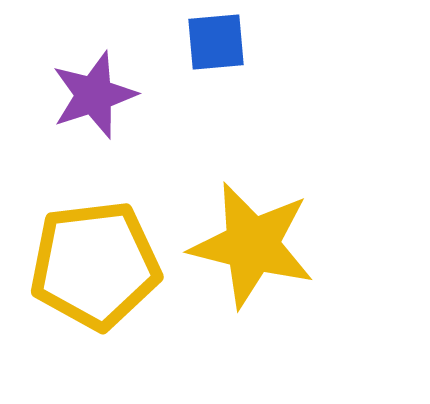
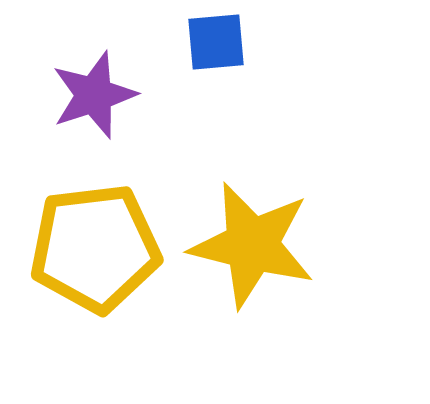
yellow pentagon: moved 17 px up
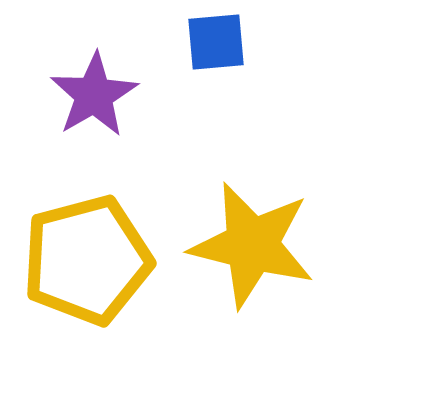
purple star: rotated 12 degrees counterclockwise
yellow pentagon: moved 8 px left, 12 px down; rotated 8 degrees counterclockwise
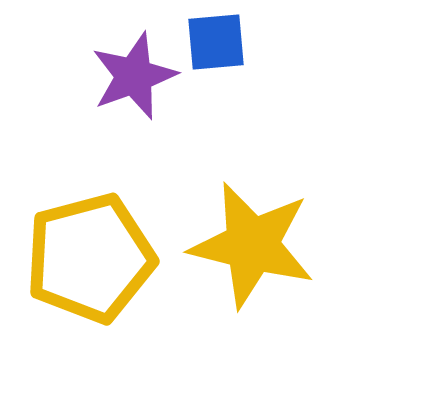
purple star: moved 40 px right, 19 px up; rotated 10 degrees clockwise
yellow pentagon: moved 3 px right, 2 px up
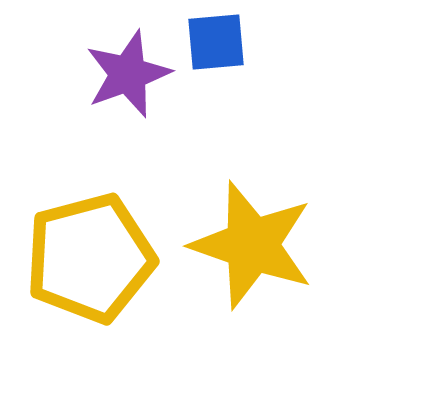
purple star: moved 6 px left, 2 px up
yellow star: rotated 5 degrees clockwise
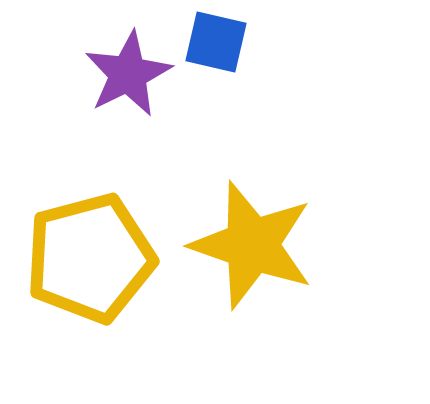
blue square: rotated 18 degrees clockwise
purple star: rotated 6 degrees counterclockwise
